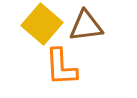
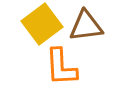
yellow square: rotated 12 degrees clockwise
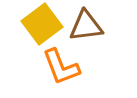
orange L-shape: rotated 18 degrees counterclockwise
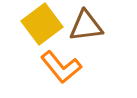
orange L-shape: rotated 18 degrees counterclockwise
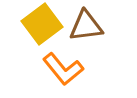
orange L-shape: moved 2 px right, 2 px down
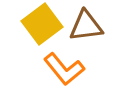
orange L-shape: moved 1 px right
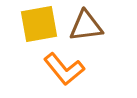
yellow square: moved 3 px left; rotated 27 degrees clockwise
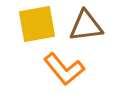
yellow square: moved 2 px left
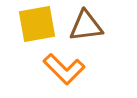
orange L-shape: rotated 6 degrees counterclockwise
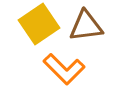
yellow square: moved 2 px right; rotated 24 degrees counterclockwise
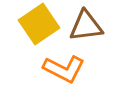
orange L-shape: rotated 18 degrees counterclockwise
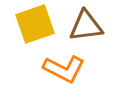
yellow square: moved 4 px left; rotated 15 degrees clockwise
